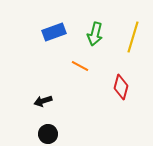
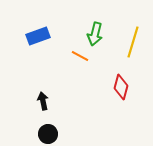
blue rectangle: moved 16 px left, 4 px down
yellow line: moved 5 px down
orange line: moved 10 px up
black arrow: rotated 96 degrees clockwise
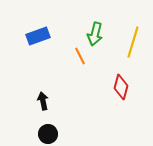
orange line: rotated 36 degrees clockwise
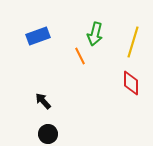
red diamond: moved 10 px right, 4 px up; rotated 15 degrees counterclockwise
black arrow: rotated 30 degrees counterclockwise
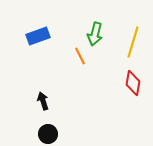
red diamond: moved 2 px right; rotated 10 degrees clockwise
black arrow: rotated 24 degrees clockwise
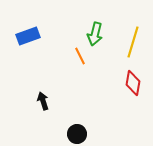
blue rectangle: moved 10 px left
black circle: moved 29 px right
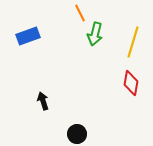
orange line: moved 43 px up
red diamond: moved 2 px left
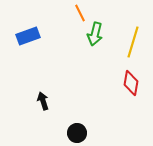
black circle: moved 1 px up
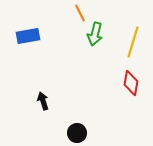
blue rectangle: rotated 10 degrees clockwise
